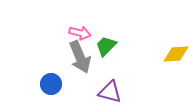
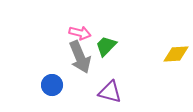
blue circle: moved 1 px right, 1 px down
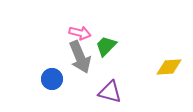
yellow diamond: moved 7 px left, 13 px down
blue circle: moved 6 px up
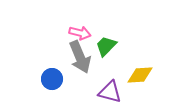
yellow diamond: moved 29 px left, 8 px down
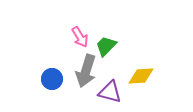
pink arrow: moved 4 px down; rotated 45 degrees clockwise
gray arrow: moved 6 px right, 14 px down; rotated 40 degrees clockwise
yellow diamond: moved 1 px right, 1 px down
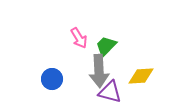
pink arrow: moved 1 px left, 1 px down
gray arrow: moved 13 px right; rotated 20 degrees counterclockwise
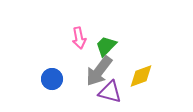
pink arrow: rotated 20 degrees clockwise
gray arrow: rotated 40 degrees clockwise
yellow diamond: rotated 16 degrees counterclockwise
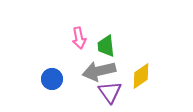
green trapezoid: rotated 50 degrees counterclockwise
gray arrow: rotated 40 degrees clockwise
yellow diamond: rotated 16 degrees counterclockwise
purple triangle: rotated 40 degrees clockwise
